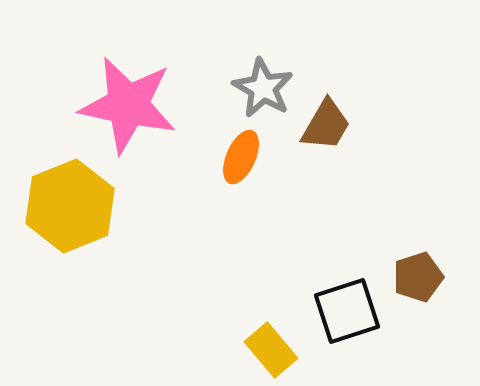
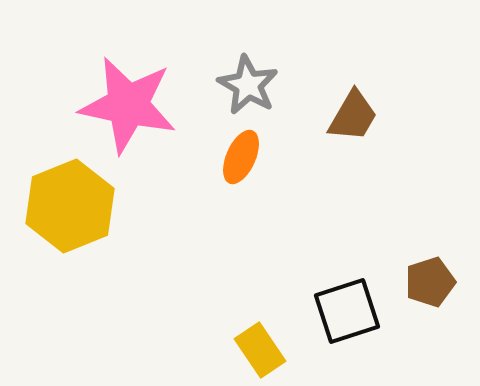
gray star: moved 15 px left, 3 px up
brown trapezoid: moved 27 px right, 9 px up
brown pentagon: moved 12 px right, 5 px down
yellow rectangle: moved 11 px left; rotated 6 degrees clockwise
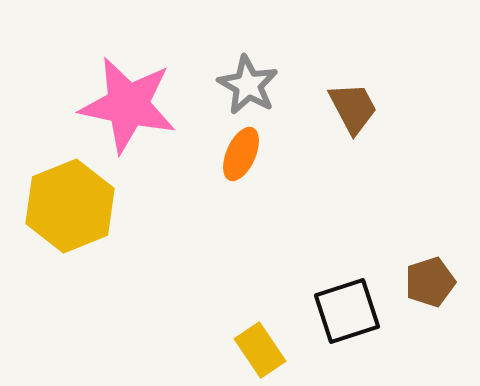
brown trapezoid: moved 8 px up; rotated 58 degrees counterclockwise
orange ellipse: moved 3 px up
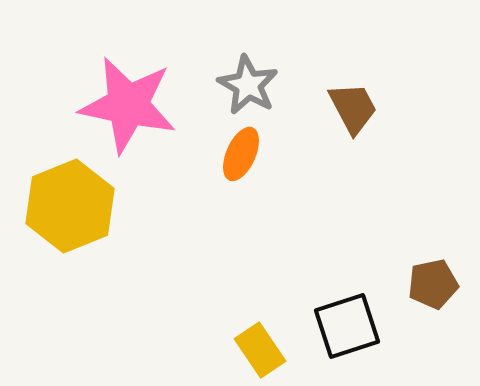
brown pentagon: moved 3 px right, 2 px down; rotated 6 degrees clockwise
black square: moved 15 px down
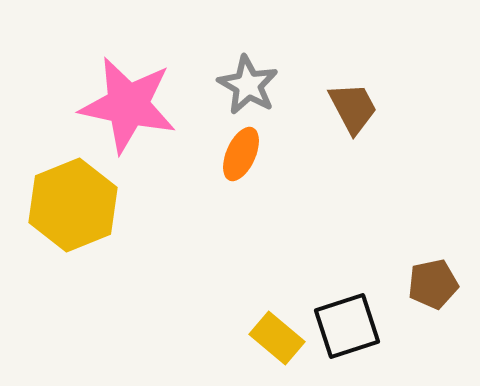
yellow hexagon: moved 3 px right, 1 px up
yellow rectangle: moved 17 px right, 12 px up; rotated 16 degrees counterclockwise
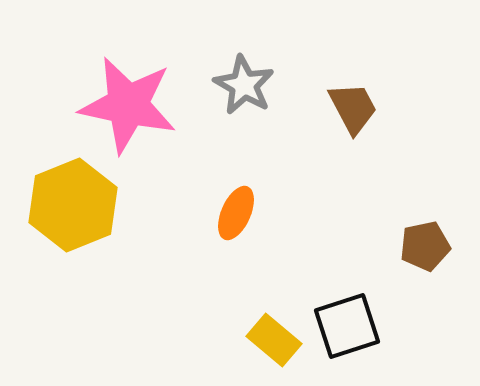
gray star: moved 4 px left
orange ellipse: moved 5 px left, 59 px down
brown pentagon: moved 8 px left, 38 px up
yellow rectangle: moved 3 px left, 2 px down
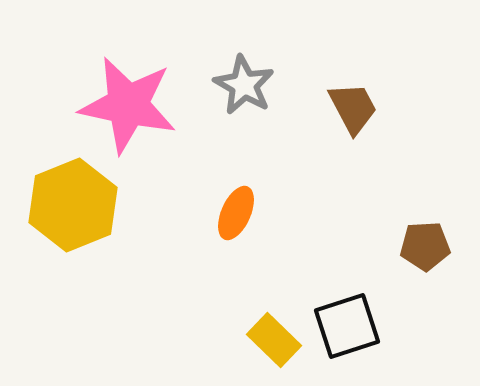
brown pentagon: rotated 9 degrees clockwise
yellow rectangle: rotated 4 degrees clockwise
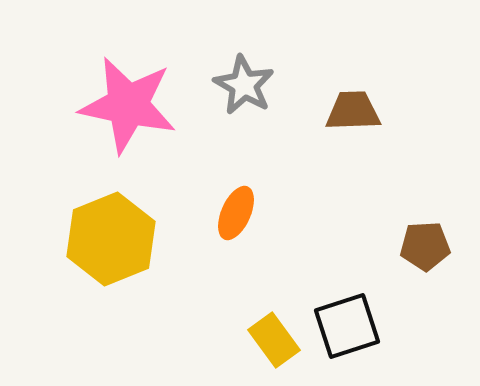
brown trapezoid: moved 3 px down; rotated 64 degrees counterclockwise
yellow hexagon: moved 38 px right, 34 px down
yellow rectangle: rotated 10 degrees clockwise
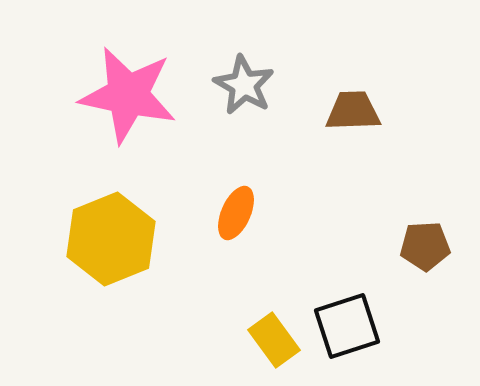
pink star: moved 10 px up
